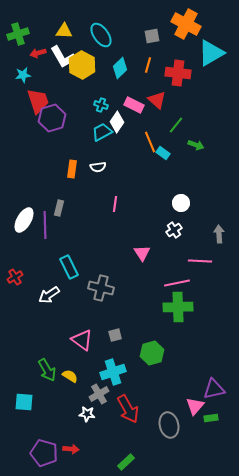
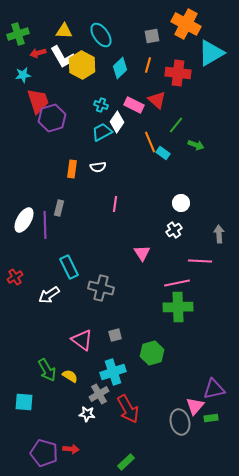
gray ellipse at (169, 425): moved 11 px right, 3 px up
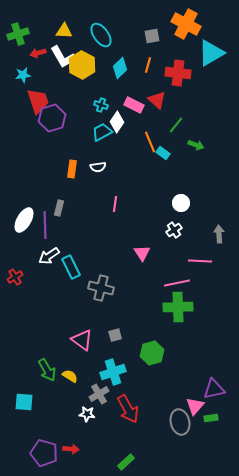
cyan rectangle at (69, 267): moved 2 px right
white arrow at (49, 295): moved 39 px up
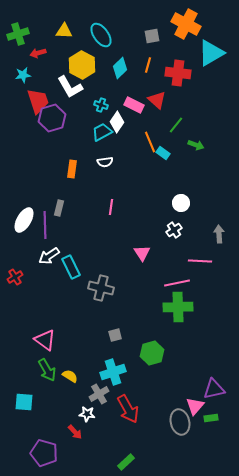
white L-shape at (63, 57): moved 7 px right, 30 px down
white semicircle at (98, 167): moved 7 px right, 5 px up
pink line at (115, 204): moved 4 px left, 3 px down
pink triangle at (82, 340): moved 37 px left
red arrow at (71, 449): moved 4 px right, 17 px up; rotated 42 degrees clockwise
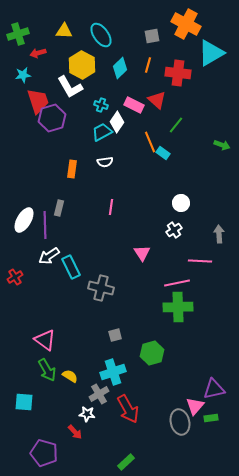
green arrow at (196, 145): moved 26 px right
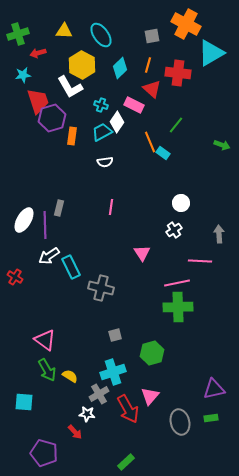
red triangle at (157, 100): moved 5 px left, 11 px up
orange rectangle at (72, 169): moved 33 px up
red cross at (15, 277): rotated 28 degrees counterclockwise
pink triangle at (195, 406): moved 45 px left, 10 px up
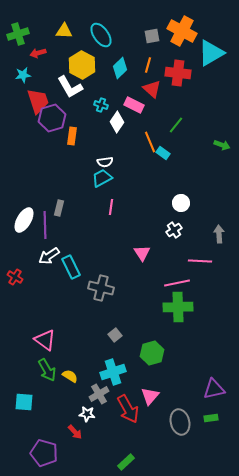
orange cross at (186, 24): moved 4 px left, 7 px down
cyan trapezoid at (102, 132): moved 46 px down
gray square at (115, 335): rotated 24 degrees counterclockwise
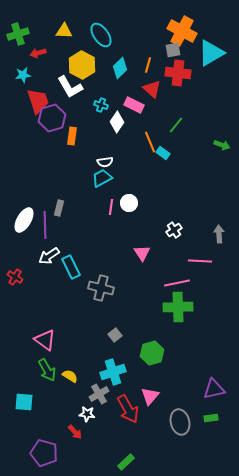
gray square at (152, 36): moved 21 px right, 14 px down
white circle at (181, 203): moved 52 px left
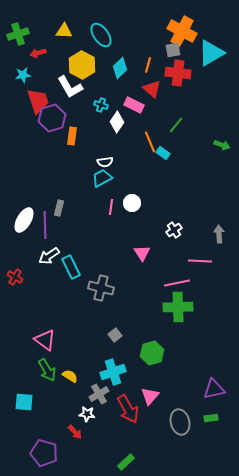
white circle at (129, 203): moved 3 px right
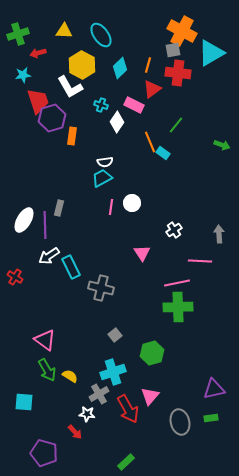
red triangle at (152, 89): rotated 42 degrees clockwise
